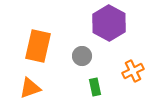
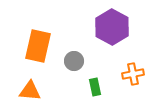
purple hexagon: moved 3 px right, 4 px down
gray circle: moved 8 px left, 5 px down
orange cross: moved 3 px down; rotated 15 degrees clockwise
orange triangle: moved 3 px down; rotated 25 degrees clockwise
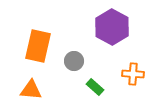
orange cross: rotated 15 degrees clockwise
green rectangle: rotated 36 degrees counterclockwise
orange triangle: moved 1 px right, 1 px up
